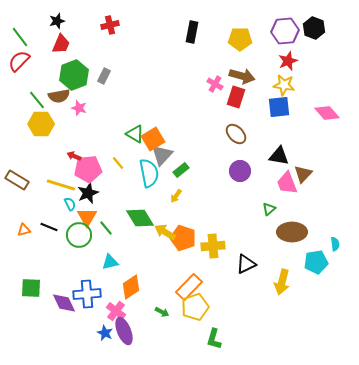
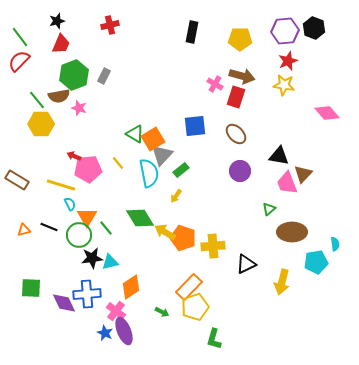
blue square at (279, 107): moved 84 px left, 19 px down
black star at (88, 193): moved 4 px right, 65 px down; rotated 15 degrees clockwise
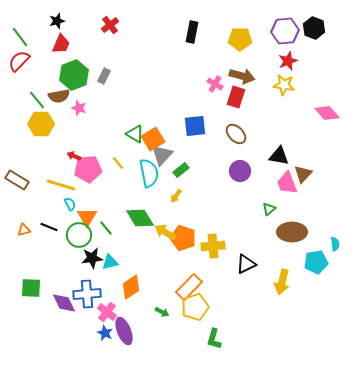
red cross at (110, 25): rotated 24 degrees counterclockwise
pink cross at (116, 311): moved 9 px left, 1 px down
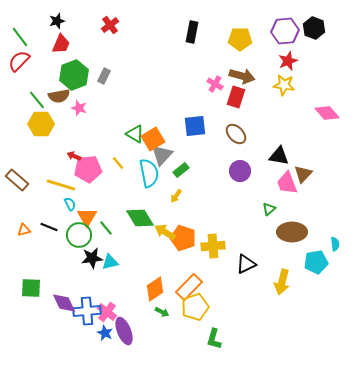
brown rectangle at (17, 180): rotated 10 degrees clockwise
orange diamond at (131, 287): moved 24 px right, 2 px down
blue cross at (87, 294): moved 17 px down
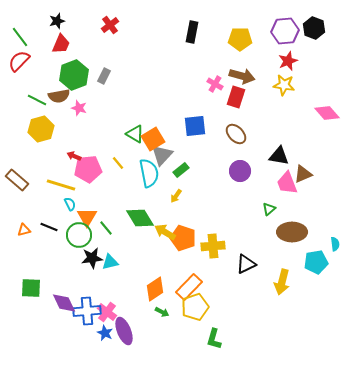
green line at (37, 100): rotated 24 degrees counterclockwise
yellow hexagon at (41, 124): moved 5 px down; rotated 15 degrees counterclockwise
brown triangle at (303, 174): rotated 24 degrees clockwise
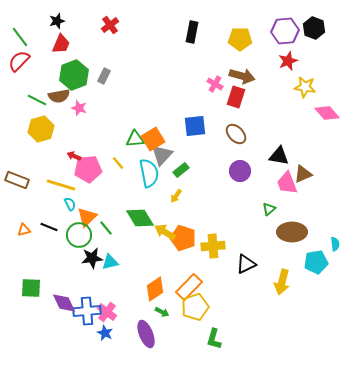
yellow star at (284, 85): moved 21 px right, 2 px down
green triangle at (135, 134): moved 5 px down; rotated 36 degrees counterclockwise
brown rectangle at (17, 180): rotated 20 degrees counterclockwise
orange triangle at (87, 217): rotated 15 degrees clockwise
purple ellipse at (124, 331): moved 22 px right, 3 px down
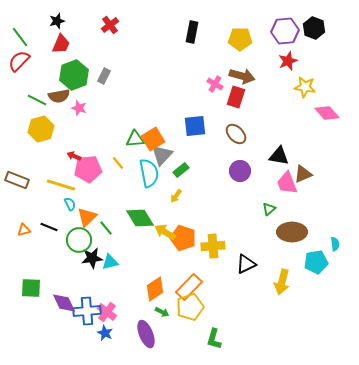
green circle at (79, 235): moved 5 px down
yellow pentagon at (195, 307): moved 5 px left
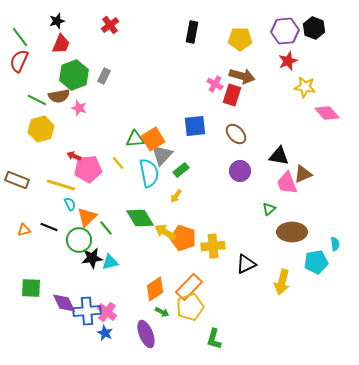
red semicircle at (19, 61): rotated 20 degrees counterclockwise
red rectangle at (236, 97): moved 4 px left, 2 px up
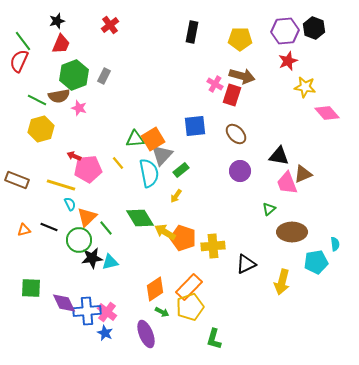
green line at (20, 37): moved 3 px right, 4 px down
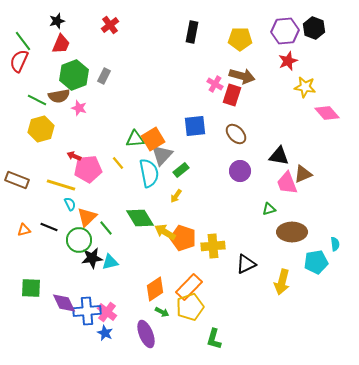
green triangle at (269, 209): rotated 24 degrees clockwise
